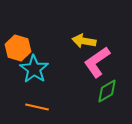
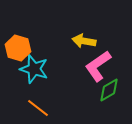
pink L-shape: moved 1 px right, 4 px down
cyan star: rotated 16 degrees counterclockwise
green diamond: moved 2 px right, 1 px up
orange line: moved 1 px right, 1 px down; rotated 25 degrees clockwise
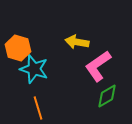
yellow arrow: moved 7 px left, 1 px down
green diamond: moved 2 px left, 6 px down
orange line: rotated 35 degrees clockwise
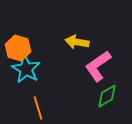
cyan star: moved 8 px left; rotated 12 degrees clockwise
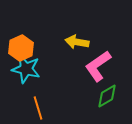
orange hexagon: moved 3 px right; rotated 20 degrees clockwise
cyan star: rotated 16 degrees counterclockwise
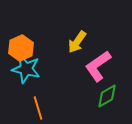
yellow arrow: rotated 65 degrees counterclockwise
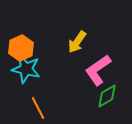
pink L-shape: moved 4 px down
orange line: rotated 10 degrees counterclockwise
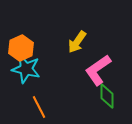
green diamond: rotated 60 degrees counterclockwise
orange line: moved 1 px right, 1 px up
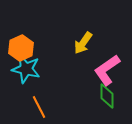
yellow arrow: moved 6 px right, 1 px down
pink L-shape: moved 9 px right
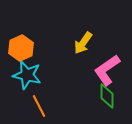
cyan star: moved 1 px right, 6 px down
orange line: moved 1 px up
